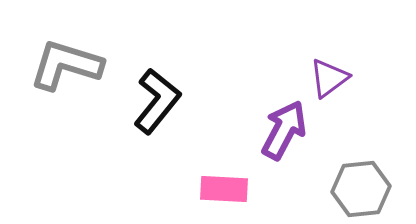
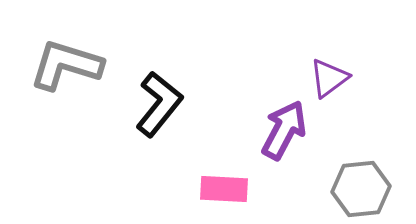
black L-shape: moved 2 px right, 3 px down
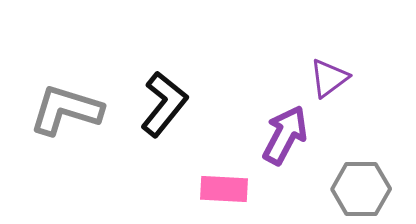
gray L-shape: moved 45 px down
black L-shape: moved 5 px right
purple arrow: moved 1 px right, 5 px down
gray hexagon: rotated 6 degrees clockwise
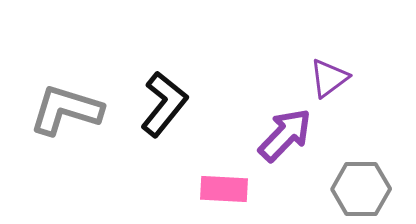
purple arrow: rotated 16 degrees clockwise
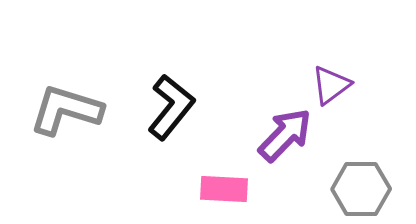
purple triangle: moved 2 px right, 7 px down
black L-shape: moved 7 px right, 3 px down
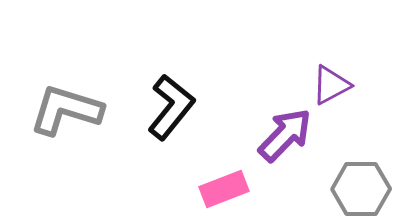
purple triangle: rotated 9 degrees clockwise
pink rectangle: rotated 24 degrees counterclockwise
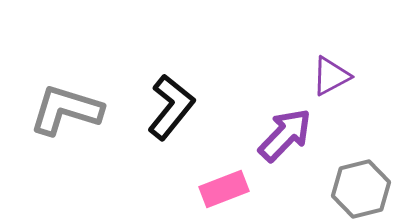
purple triangle: moved 9 px up
gray hexagon: rotated 14 degrees counterclockwise
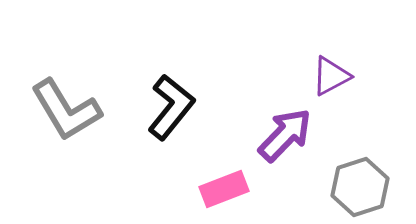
gray L-shape: rotated 138 degrees counterclockwise
gray hexagon: moved 1 px left, 2 px up; rotated 4 degrees counterclockwise
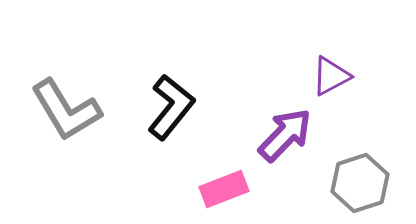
gray hexagon: moved 4 px up
